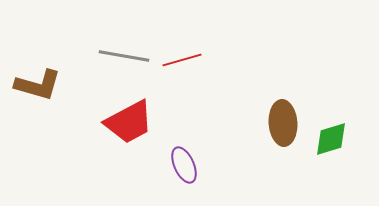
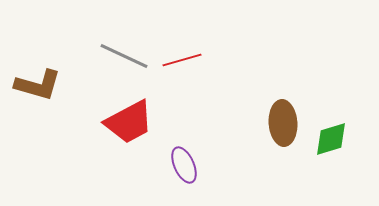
gray line: rotated 15 degrees clockwise
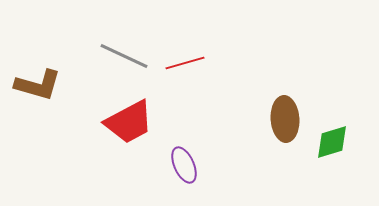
red line: moved 3 px right, 3 px down
brown ellipse: moved 2 px right, 4 px up
green diamond: moved 1 px right, 3 px down
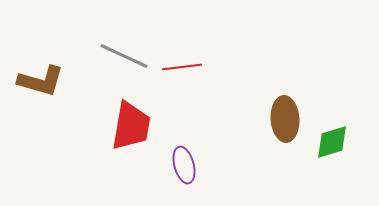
red line: moved 3 px left, 4 px down; rotated 9 degrees clockwise
brown L-shape: moved 3 px right, 4 px up
red trapezoid: moved 2 px right, 4 px down; rotated 52 degrees counterclockwise
purple ellipse: rotated 9 degrees clockwise
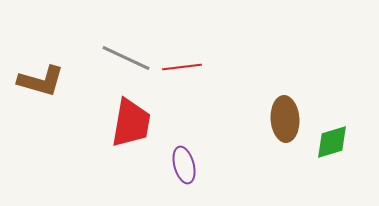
gray line: moved 2 px right, 2 px down
red trapezoid: moved 3 px up
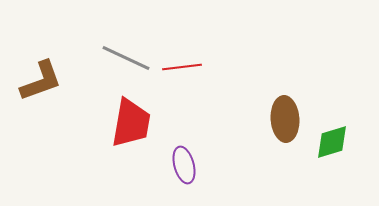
brown L-shape: rotated 36 degrees counterclockwise
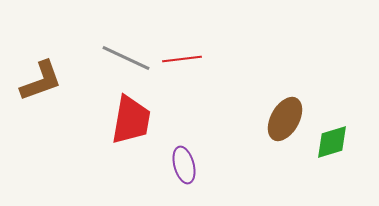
red line: moved 8 px up
brown ellipse: rotated 33 degrees clockwise
red trapezoid: moved 3 px up
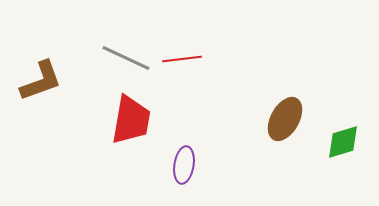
green diamond: moved 11 px right
purple ellipse: rotated 24 degrees clockwise
